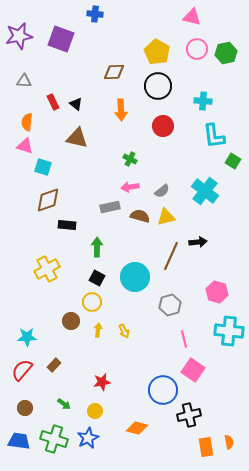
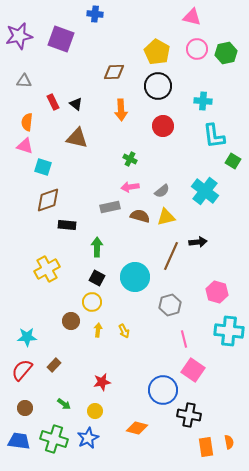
black cross at (189, 415): rotated 25 degrees clockwise
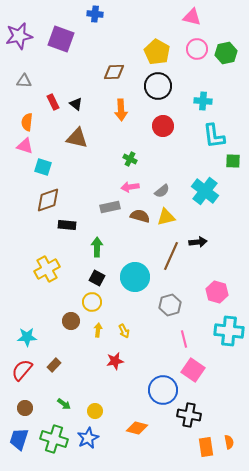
green square at (233, 161): rotated 28 degrees counterclockwise
red star at (102, 382): moved 13 px right, 21 px up
blue trapezoid at (19, 441): moved 2 px up; rotated 80 degrees counterclockwise
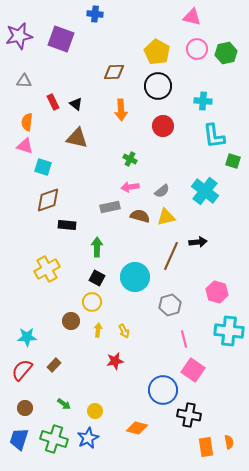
green square at (233, 161): rotated 14 degrees clockwise
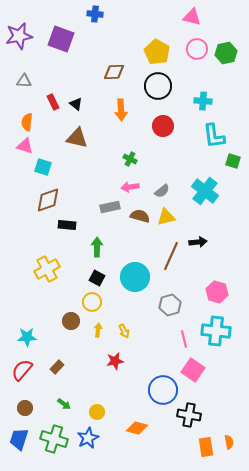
cyan cross at (229, 331): moved 13 px left
brown rectangle at (54, 365): moved 3 px right, 2 px down
yellow circle at (95, 411): moved 2 px right, 1 px down
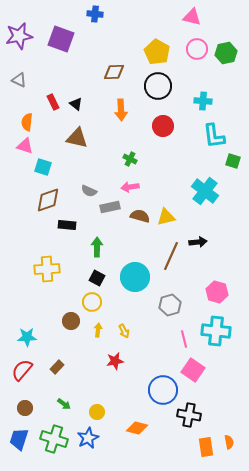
gray triangle at (24, 81): moved 5 px left, 1 px up; rotated 21 degrees clockwise
gray semicircle at (162, 191): moved 73 px left; rotated 63 degrees clockwise
yellow cross at (47, 269): rotated 25 degrees clockwise
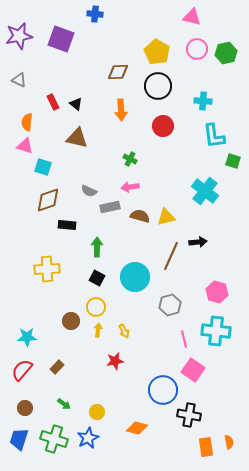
brown diamond at (114, 72): moved 4 px right
yellow circle at (92, 302): moved 4 px right, 5 px down
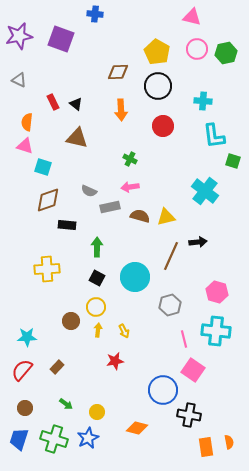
green arrow at (64, 404): moved 2 px right
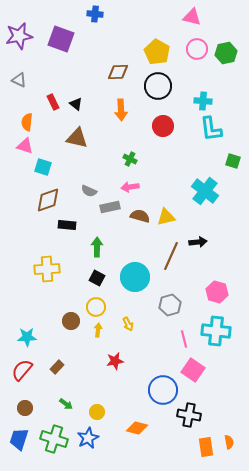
cyan L-shape at (214, 136): moved 3 px left, 7 px up
yellow arrow at (124, 331): moved 4 px right, 7 px up
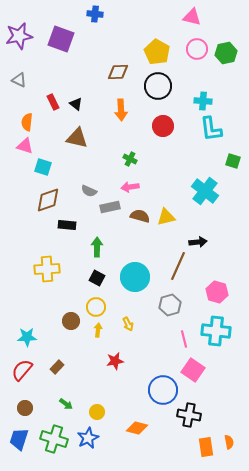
brown line at (171, 256): moved 7 px right, 10 px down
